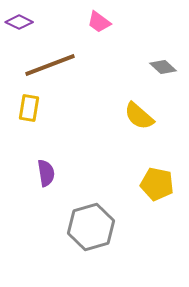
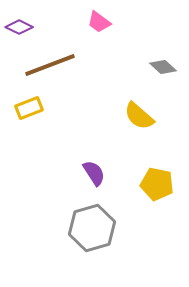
purple diamond: moved 5 px down
yellow rectangle: rotated 60 degrees clockwise
purple semicircle: moved 48 px right; rotated 24 degrees counterclockwise
gray hexagon: moved 1 px right, 1 px down
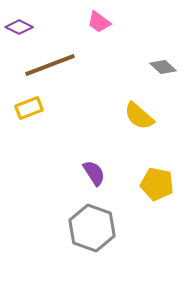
gray hexagon: rotated 24 degrees counterclockwise
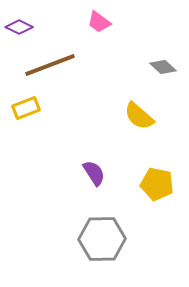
yellow rectangle: moved 3 px left
gray hexagon: moved 10 px right, 11 px down; rotated 21 degrees counterclockwise
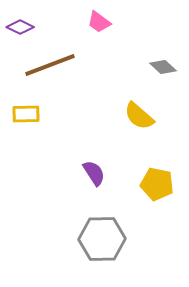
purple diamond: moved 1 px right
yellow rectangle: moved 6 px down; rotated 20 degrees clockwise
